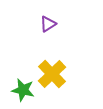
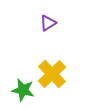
purple triangle: moved 1 px up
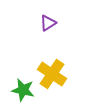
yellow cross: rotated 12 degrees counterclockwise
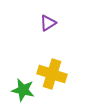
yellow cross: rotated 16 degrees counterclockwise
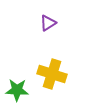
green star: moved 6 px left; rotated 10 degrees counterclockwise
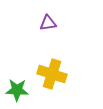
purple triangle: rotated 24 degrees clockwise
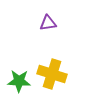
green star: moved 2 px right, 9 px up
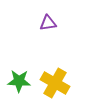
yellow cross: moved 3 px right, 9 px down; rotated 12 degrees clockwise
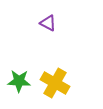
purple triangle: rotated 36 degrees clockwise
